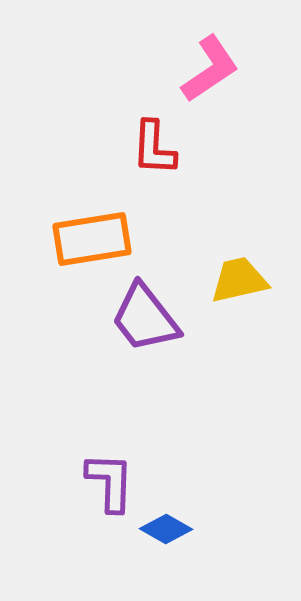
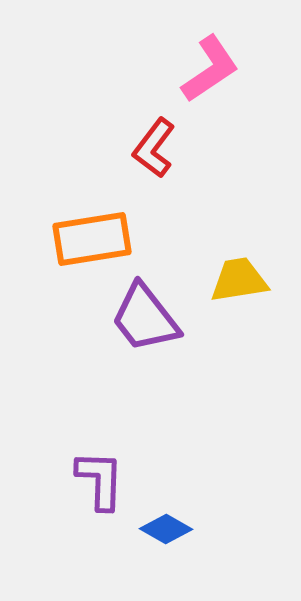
red L-shape: rotated 34 degrees clockwise
yellow trapezoid: rotated 4 degrees clockwise
purple L-shape: moved 10 px left, 2 px up
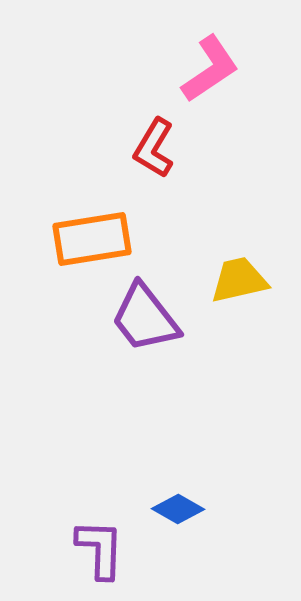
red L-shape: rotated 6 degrees counterclockwise
yellow trapezoid: rotated 4 degrees counterclockwise
purple L-shape: moved 69 px down
blue diamond: moved 12 px right, 20 px up
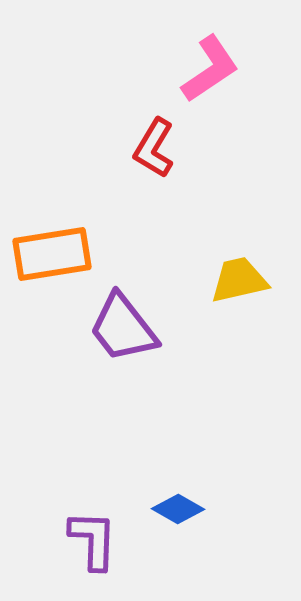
orange rectangle: moved 40 px left, 15 px down
purple trapezoid: moved 22 px left, 10 px down
purple L-shape: moved 7 px left, 9 px up
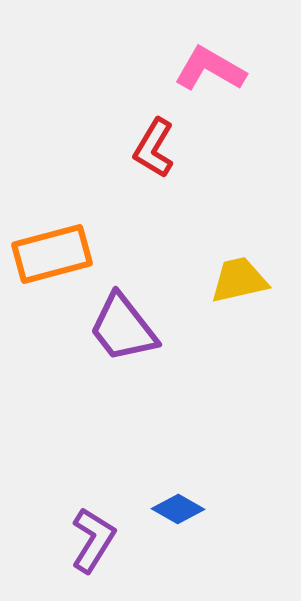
pink L-shape: rotated 116 degrees counterclockwise
orange rectangle: rotated 6 degrees counterclockwise
purple L-shape: rotated 30 degrees clockwise
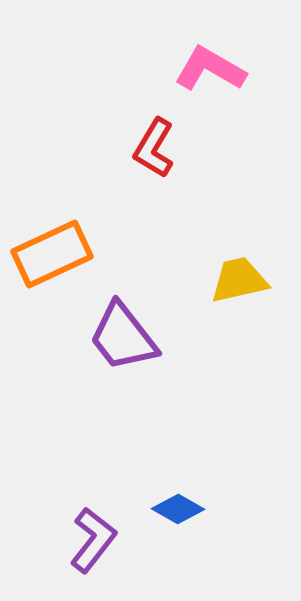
orange rectangle: rotated 10 degrees counterclockwise
purple trapezoid: moved 9 px down
purple L-shape: rotated 6 degrees clockwise
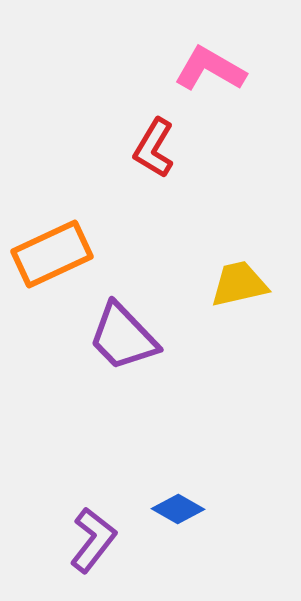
yellow trapezoid: moved 4 px down
purple trapezoid: rotated 6 degrees counterclockwise
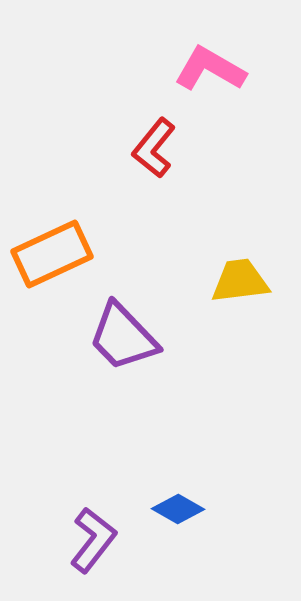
red L-shape: rotated 8 degrees clockwise
yellow trapezoid: moved 1 px right, 3 px up; rotated 6 degrees clockwise
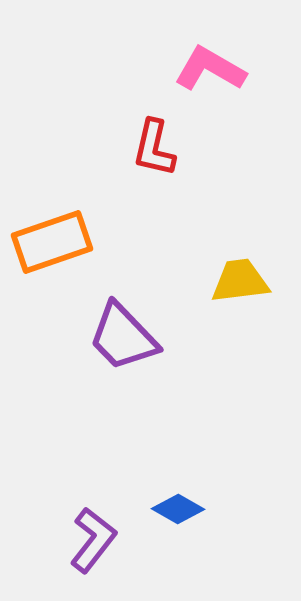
red L-shape: rotated 26 degrees counterclockwise
orange rectangle: moved 12 px up; rotated 6 degrees clockwise
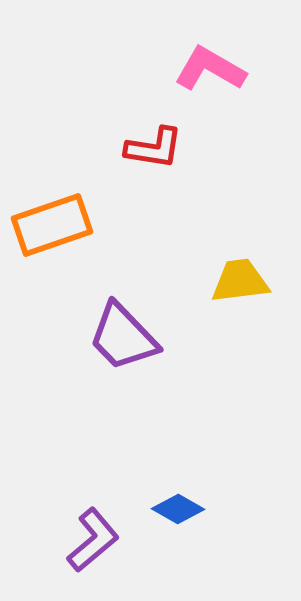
red L-shape: rotated 94 degrees counterclockwise
orange rectangle: moved 17 px up
purple L-shape: rotated 12 degrees clockwise
